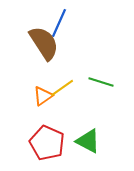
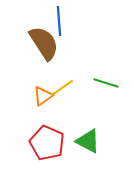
blue line: moved 2 px up; rotated 28 degrees counterclockwise
green line: moved 5 px right, 1 px down
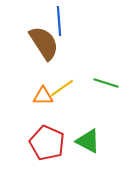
orange triangle: rotated 35 degrees clockwise
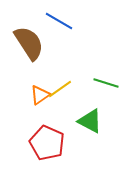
blue line: rotated 56 degrees counterclockwise
brown semicircle: moved 15 px left
yellow line: moved 2 px left, 1 px down
orange triangle: moved 3 px left, 1 px up; rotated 35 degrees counterclockwise
green triangle: moved 2 px right, 20 px up
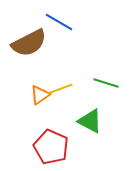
blue line: moved 1 px down
brown semicircle: rotated 96 degrees clockwise
yellow line: rotated 15 degrees clockwise
red pentagon: moved 4 px right, 4 px down
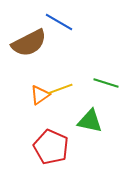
green triangle: rotated 16 degrees counterclockwise
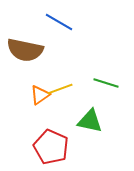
brown semicircle: moved 4 px left, 7 px down; rotated 39 degrees clockwise
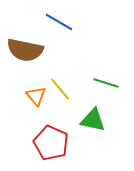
yellow line: rotated 70 degrees clockwise
orange triangle: moved 4 px left, 1 px down; rotated 35 degrees counterclockwise
green triangle: moved 3 px right, 1 px up
red pentagon: moved 4 px up
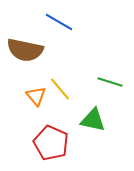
green line: moved 4 px right, 1 px up
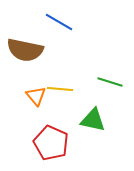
yellow line: rotated 45 degrees counterclockwise
